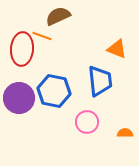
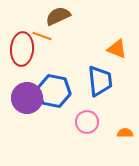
purple circle: moved 8 px right
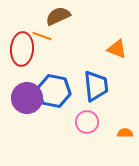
blue trapezoid: moved 4 px left, 5 px down
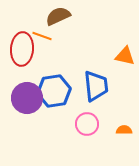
orange triangle: moved 8 px right, 7 px down; rotated 10 degrees counterclockwise
blue hexagon: rotated 20 degrees counterclockwise
pink circle: moved 2 px down
orange semicircle: moved 1 px left, 3 px up
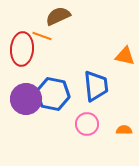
blue hexagon: moved 1 px left, 3 px down; rotated 20 degrees clockwise
purple circle: moved 1 px left, 1 px down
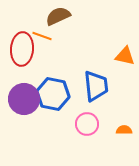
purple circle: moved 2 px left
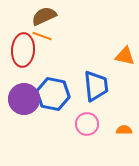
brown semicircle: moved 14 px left
red ellipse: moved 1 px right, 1 px down
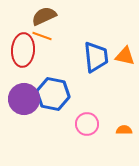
blue trapezoid: moved 29 px up
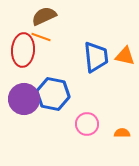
orange line: moved 1 px left, 1 px down
orange semicircle: moved 2 px left, 3 px down
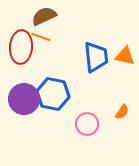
red ellipse: moved 2 px left, 3 px up
orange semicircle: moved 21 px up; rotated 126 degrees clockwise
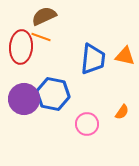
blue trapezoid: moved 3 px left, 2 px down; rotated 12 degrees clockwise
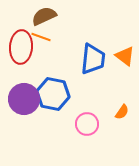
orange triangle: rotated 25 degrees clockwise
